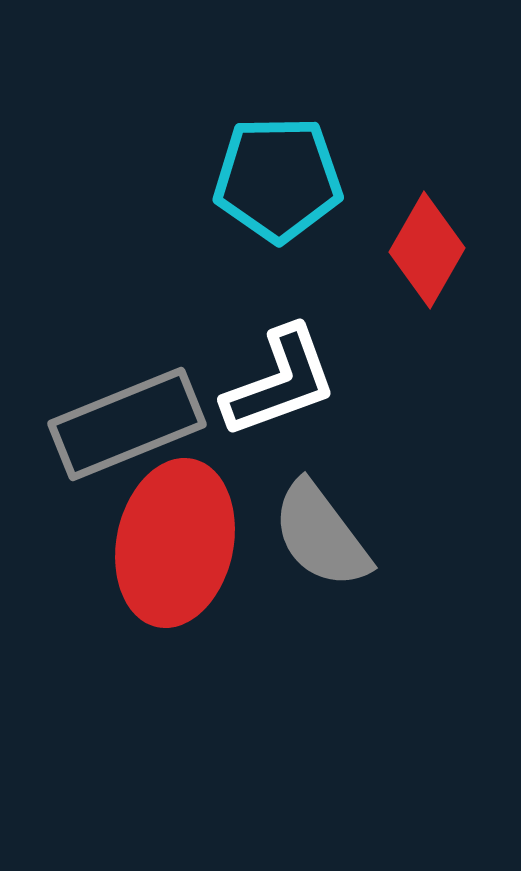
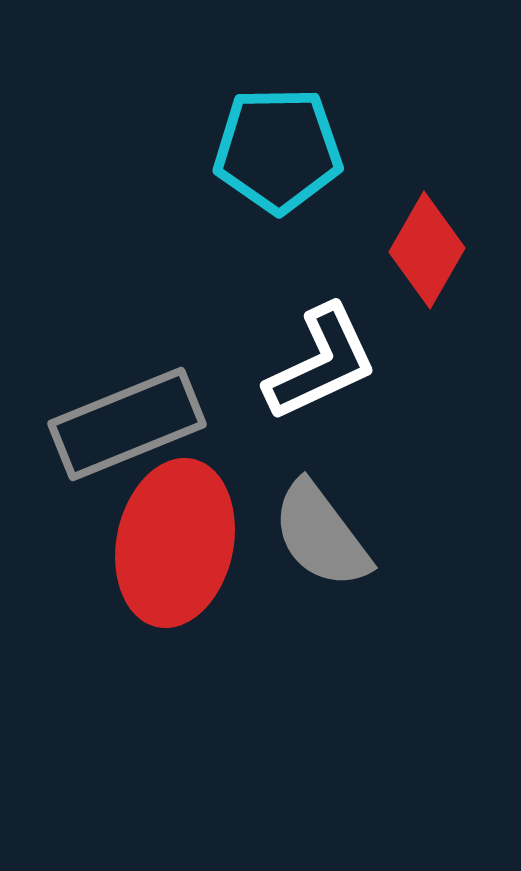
cyan pentagon: moved 29 px up
white L-shape: moved 41 px right, 19 px up; rotated 5 degrees counterclockwise
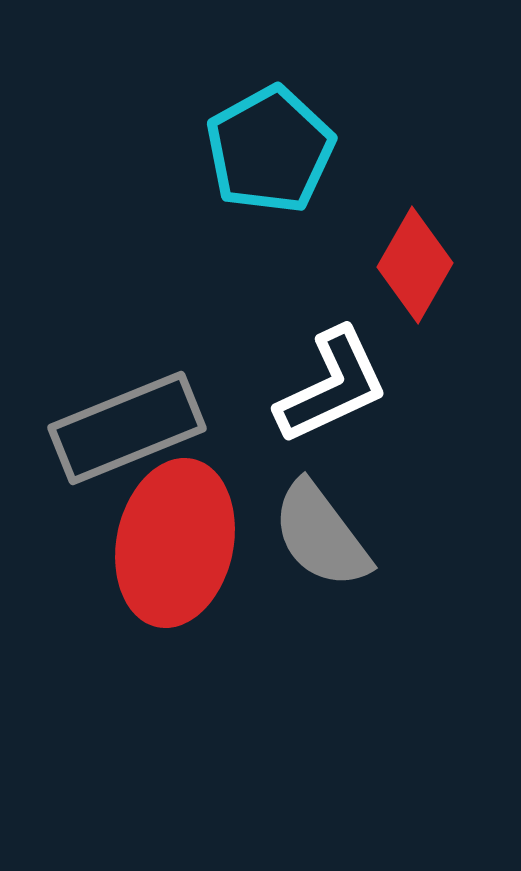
cyan pentagon: moved 8 px left; rotated 28 degrees counterclockwise
red diamond: moved 12 px left, 15 px down
white L-shape: moved 11 px right, 23 px down
gray rectangle: moved 4 px down
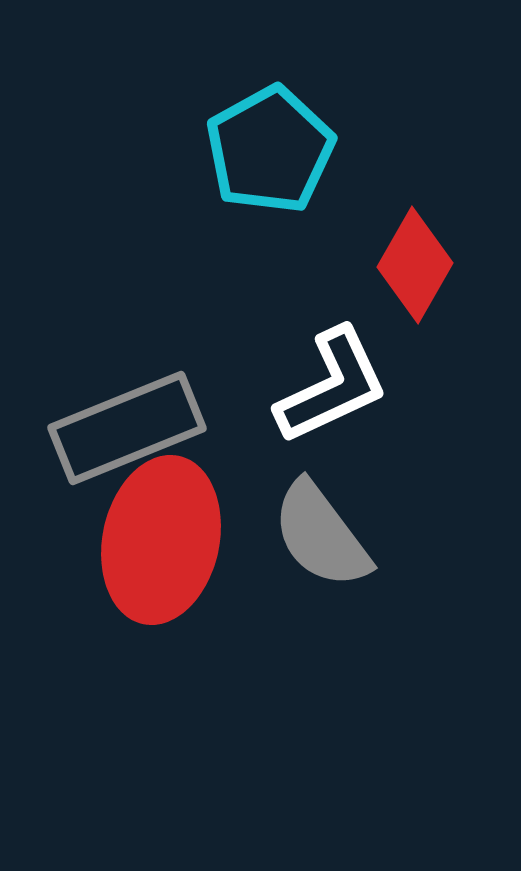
red ellipse: moved 14 px left, 3 px up
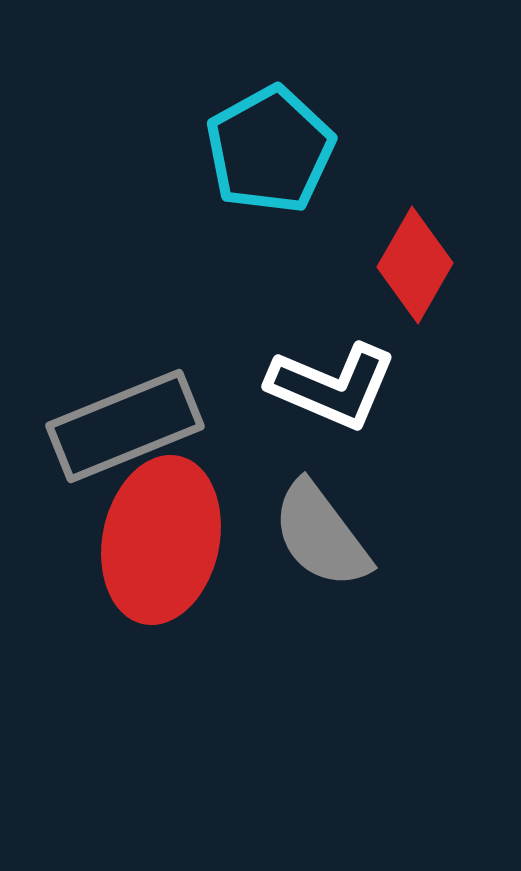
white L-shape: rotated 48 degrees clockwise
gray rectangle: moved 2 px left, 2 px up
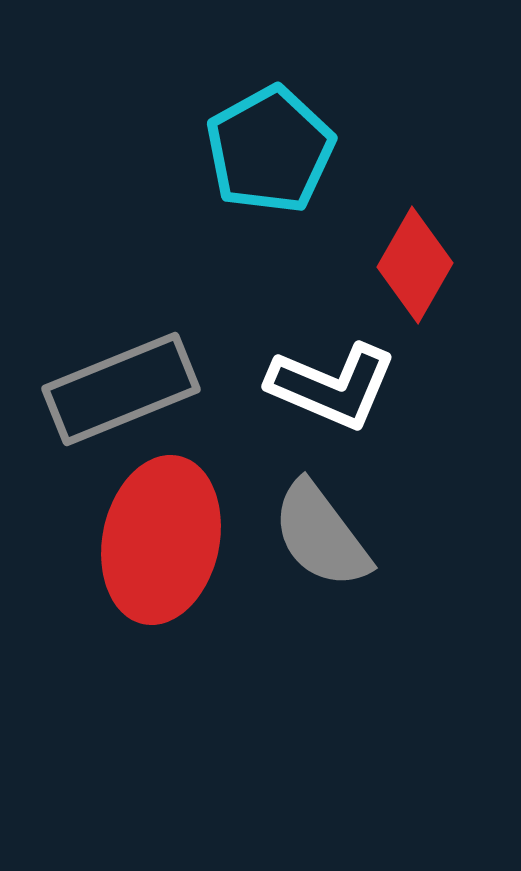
gray rectangle: moved 4 px left, 37 px up
